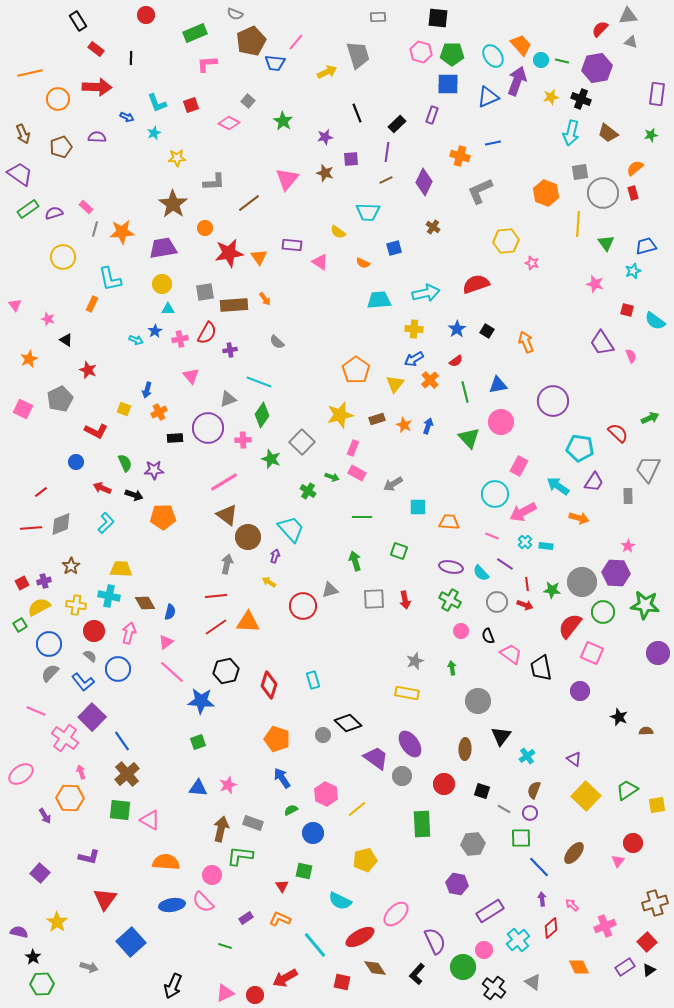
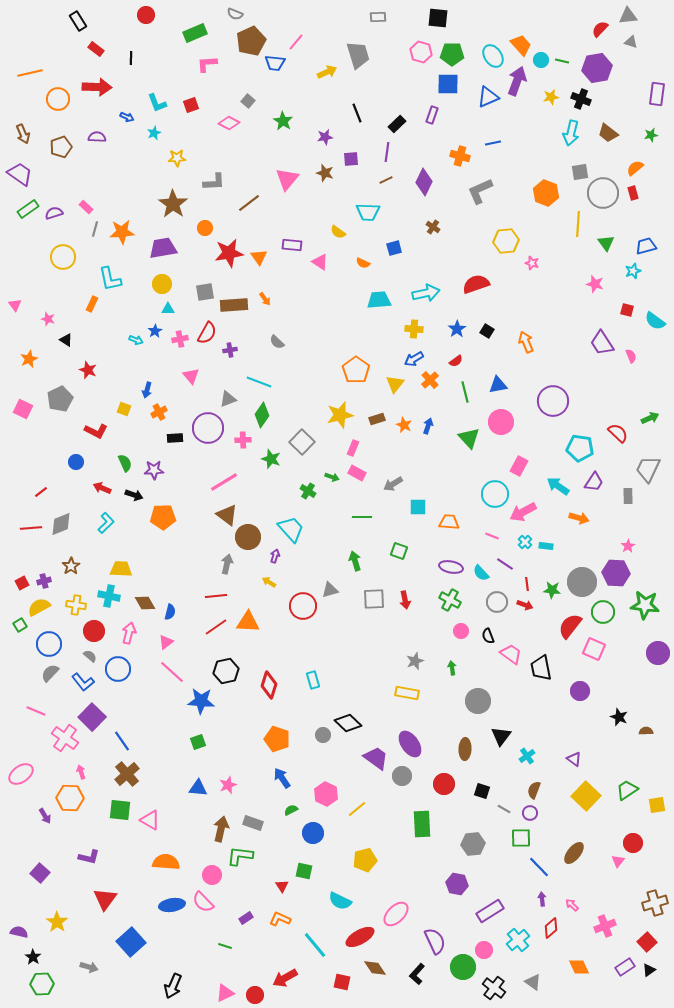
pink square at (592, 653): moved 2 px right, 4 px up
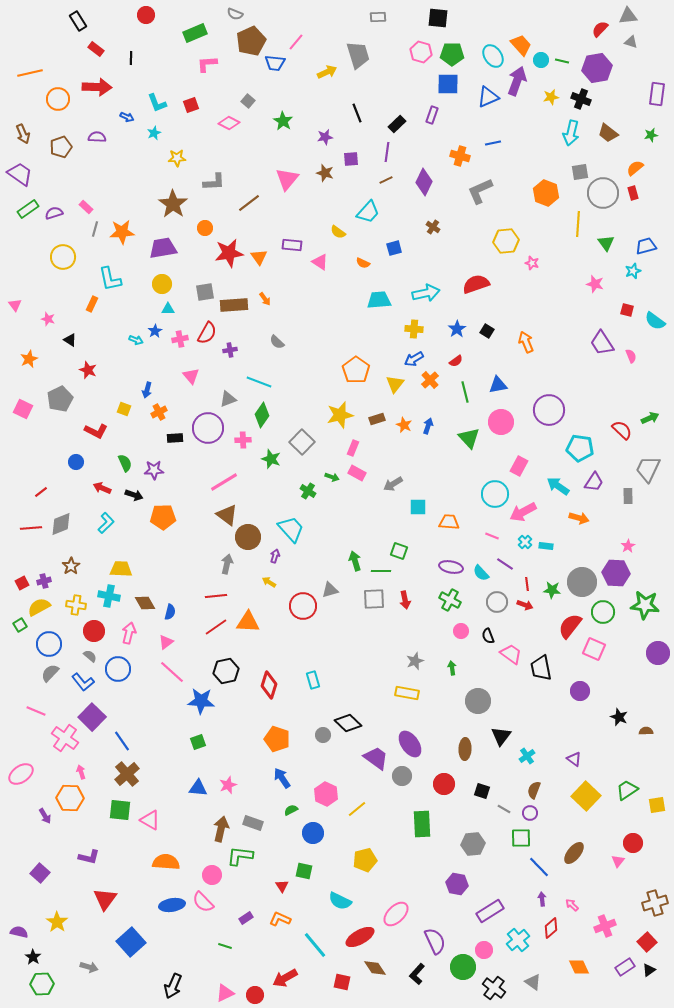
cyan trapezoid at (368, 212): rotated 50 degrees counterclockwise
black triangle at (66, 340): moved 4 px right
purple circle at (553, 401): moved 4 px left, 9 px down
red semicircle at (618, 433): moved 4 px right, 3 px up
green line at (362, 517): moved 19 px right, 54 px down
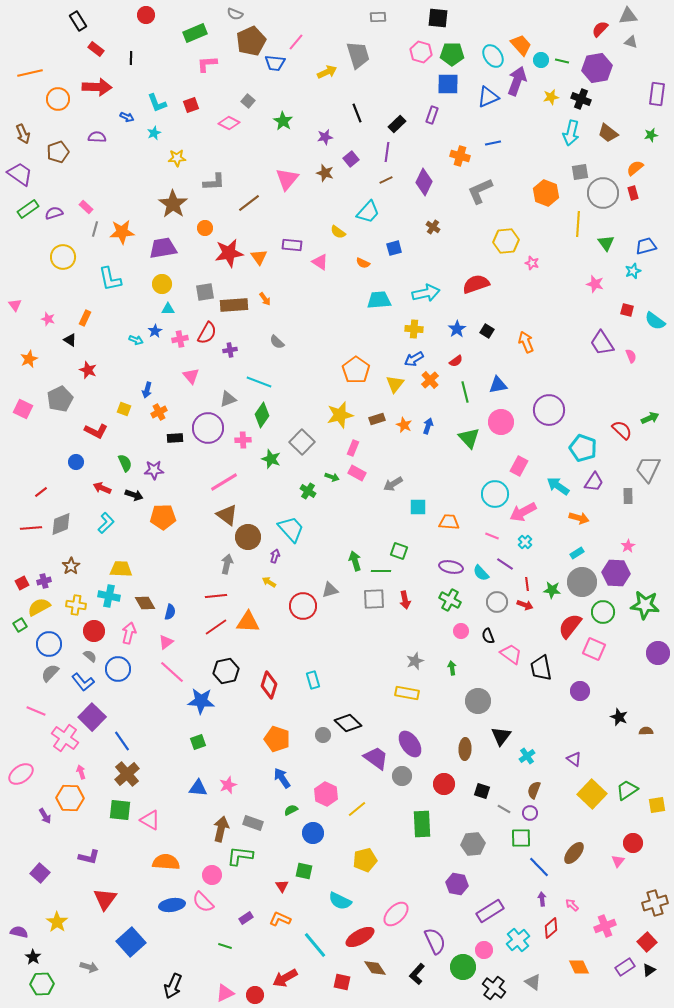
brown pentagon at (61, 147): moved 3 px left, 5 px down
purple square at (351, 159): rotated 35 degrees counterclockwise
orange rectangle at (92, 304): moved 7 px left, 14 px down
cyan pentagon at (580, 448): moved 3 px right; rotated 12 degrees clockwise
cyan rectangle at (546, 546): moved 31 px right, 7 px down; rotated 40 degrees counterclockwise
yellow square at (586, 796): moved 6 px right, 2 px up
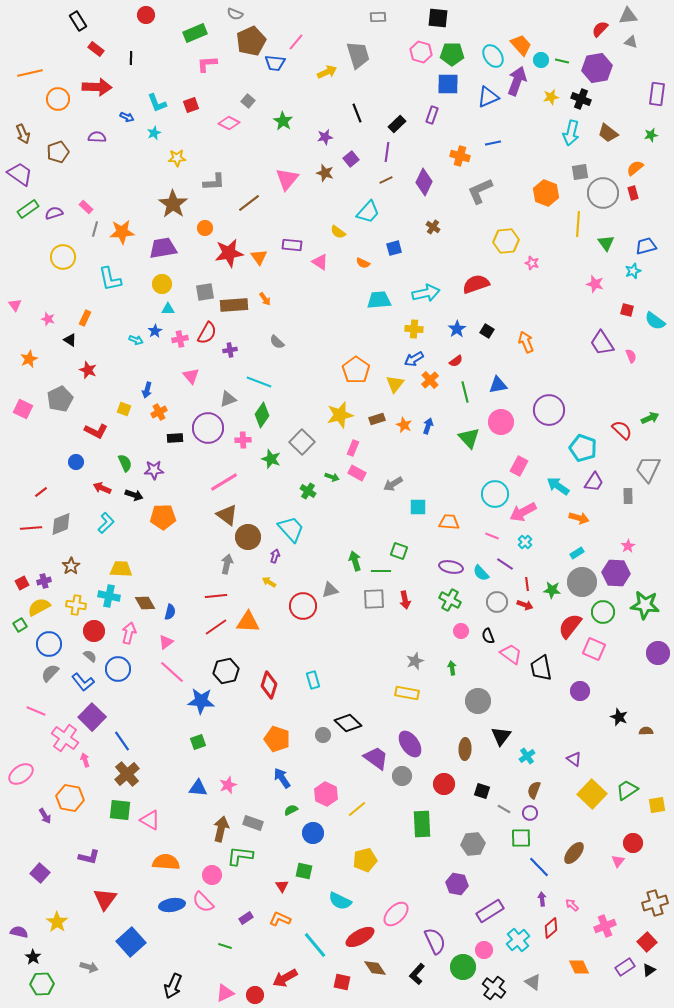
pink arrow at (81, 772): moved 4 px right, 12 px up
orange hexagon at (70, 798): rotated 8 degrees clockwise
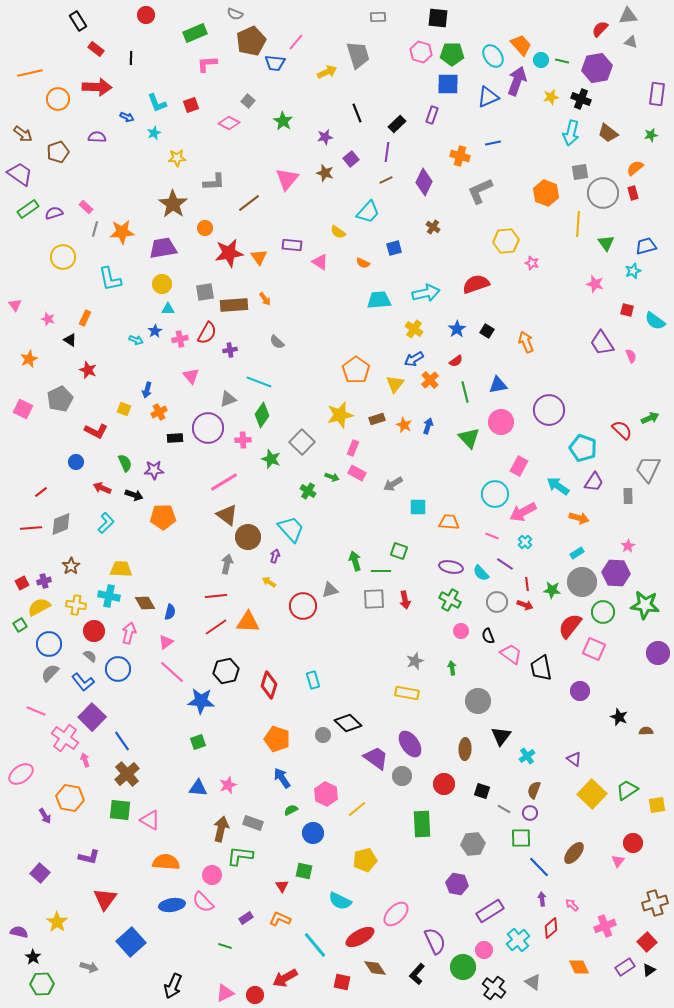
brown arrow at (23, 134): rotated 30 degrees counterclockwise
yellow cross at (414, 329): rotated 30 degrees clockwise
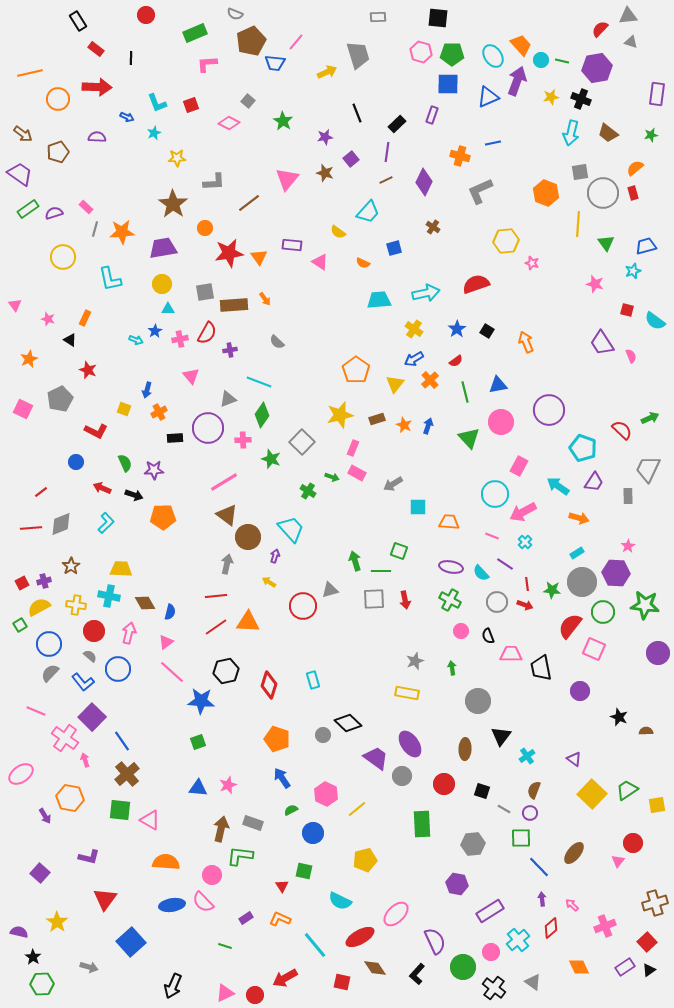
pink trapezoid at (511, 654): rotated 35 degrees counterclockwise
pink circle at (484, 950): moved 7 px right, 2 px down
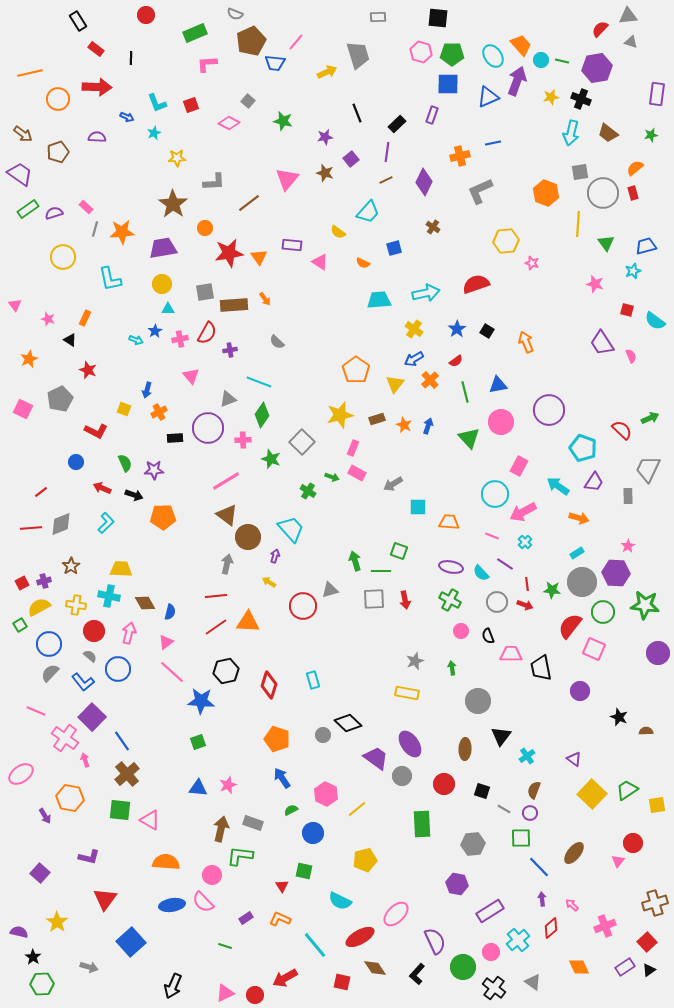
green star at (283, 121): rotated 18 degrees counterclockwise
orange cross at (460, 156): rotated 30 degrees counterclockwise
pink line at (224, 482): moved 2 px right, 1 px up
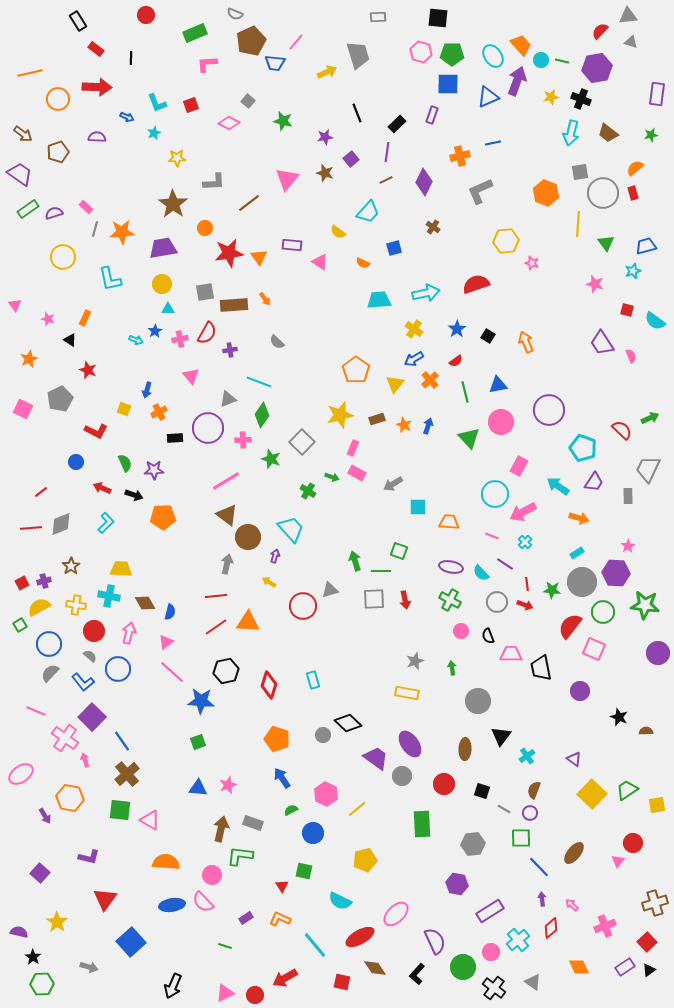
red semicircle at (600, 29): moved 2 px down
black square at (487, 331): moved 1 px right, 5 px down
